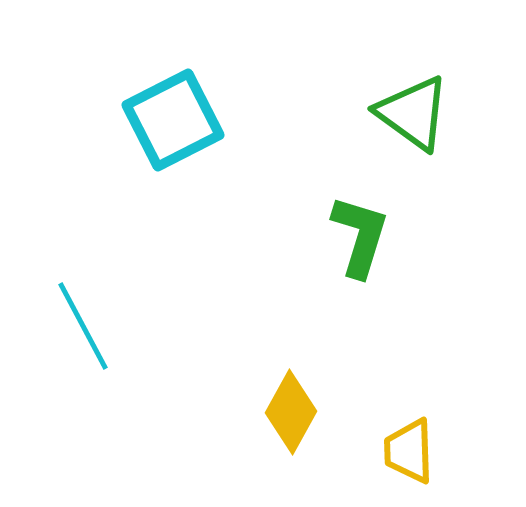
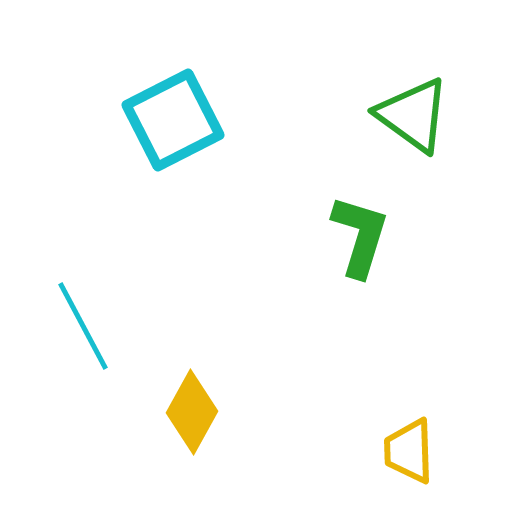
green triangle: moved 2 px down
yellow diamond: moved 99 px left
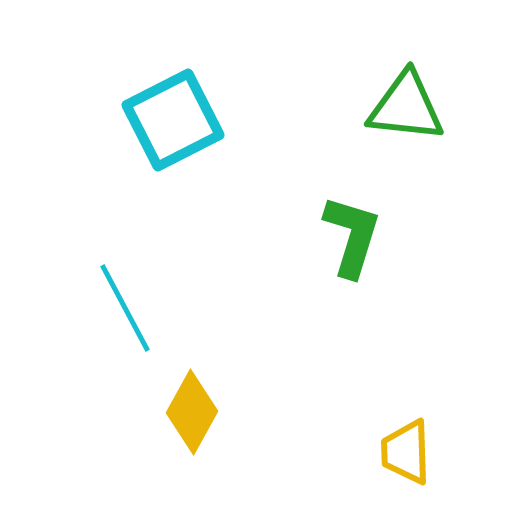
green triangle: moved 7 px left, 8 px up; rotated 30 degrees counterclockwise
green L-shape: moved 8 px left
cyan line: moved 42 px right, 18 px up
yellow trapezoid: moved 3 px left, 1 px down
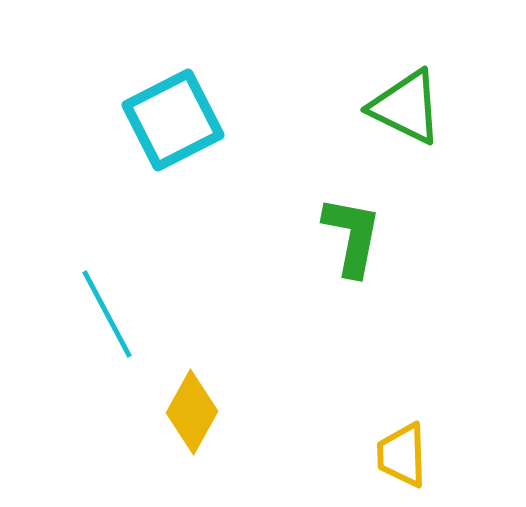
green triangle: rotated 20 degrees clockwise
green L-shape: rotated 6 degrees counterclockwise
cyan line: moved 18 px left, 6 px down
yellow trapezoid: moved 4 px left, 3 px down
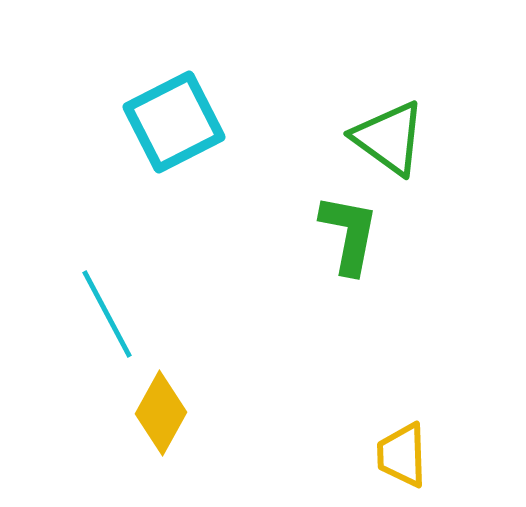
green triangle: moved 17 px left, 31 px down; rotated 10 degrees clockwise
cyan square: moved 1 px right, 2 px down
green L-shape: moved 3 px left, 2 px up
yellow diamond: moved 31 px left, 1 px down
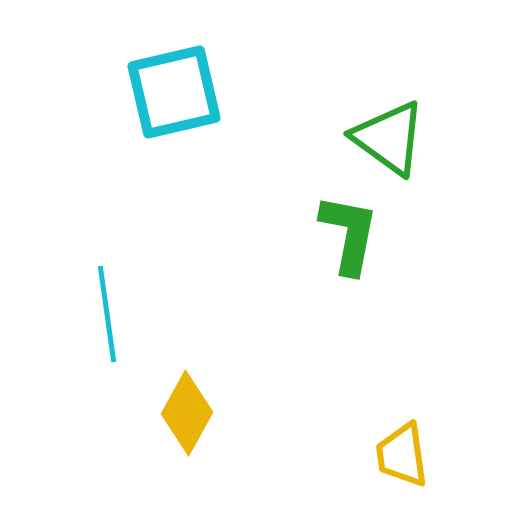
cyan square: moved 30 px up; rotated 14 degrees clockwise
cyan line: rotated 20 degrees clockwise
yellow diamond: moved 26 px right
yellow trapezoid: rotated 6 degrees counterclockwise
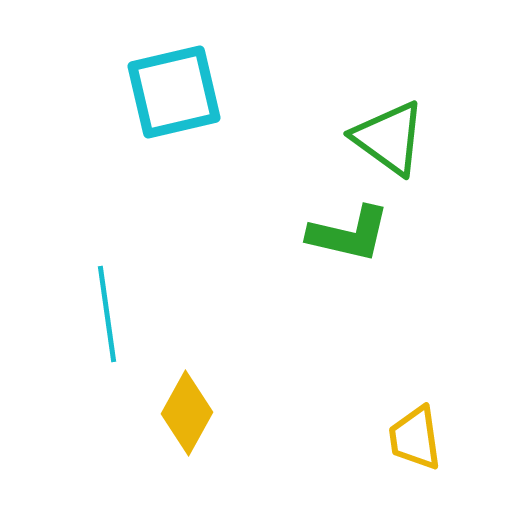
green L-shape: rotated 92 degrees clockwise
yellow trapezoid: moved 13 px right, 17 px up
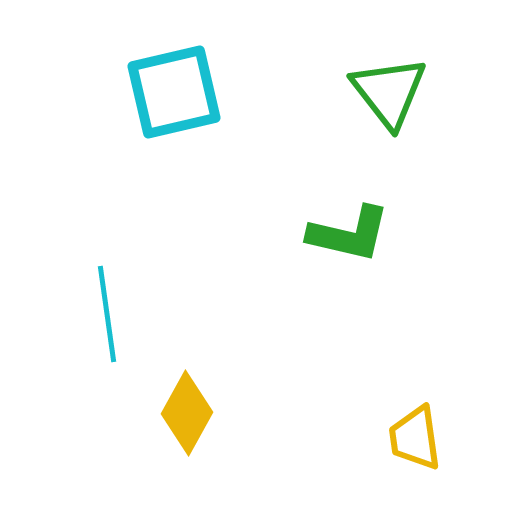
green triangle: moved 46 px up; rotated 16 degrees clockwise
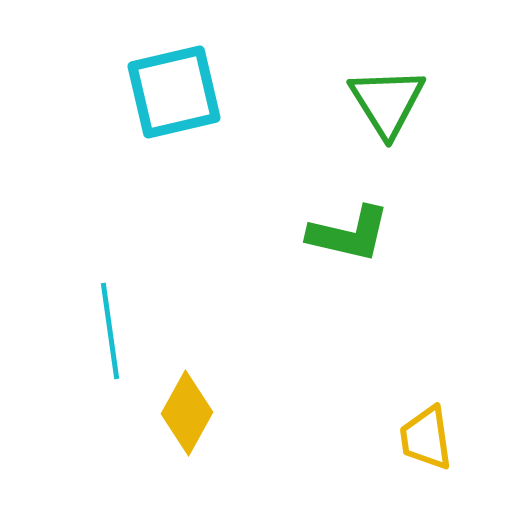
green triangle: moved 2 px left, 10 px down; rotated 6 degrees clockwise
cyan line: moved 3 px right, 17 px down
yellow trapezoid: moved 11 px right
